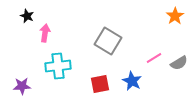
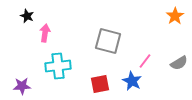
gray square: rotated 16 degrees counterclockwise
pink line: moved 9 px left, 3 px down; rotated 21 degrees counterclockwise
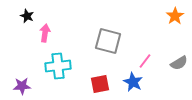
blue star: moved 1 px right, 1 px down
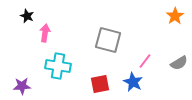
gray square: moved 1 px up
cyan cross: rotated 15 degrees clockwise
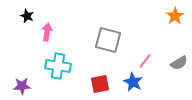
pink arrow: moved 2 px right, 1 px up
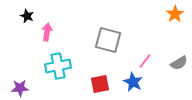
orange star: moved 2 px up
cyan cross: rotated 20 degrees counterclockwise
purple star: moved 2 px left, 2 px down
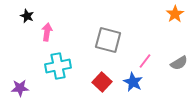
red square: moved 2 px right, 2 px up; rotated 36 degrees counterclockwise
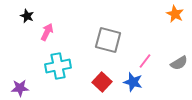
orange star: rotated 12 degrees counterclockwise
pink arrow: rotated 18 degrees clockwise
blue star: rotated 12 degrees counterclockwise
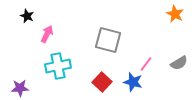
pink arrow: moved 2 px down
pink line: moved 1 px right, 3 px down
